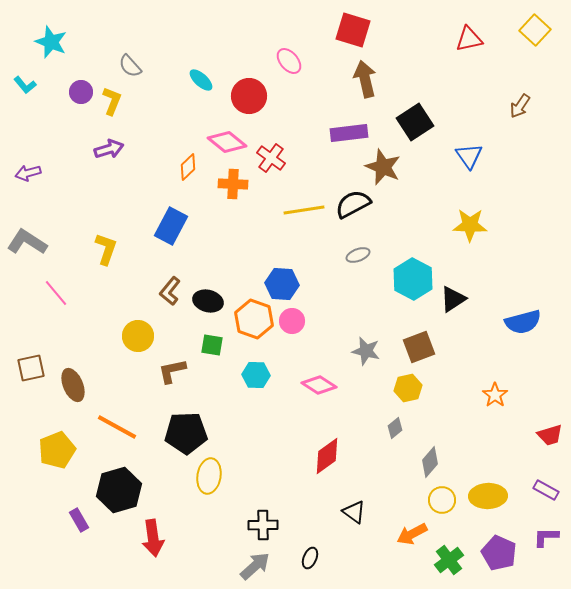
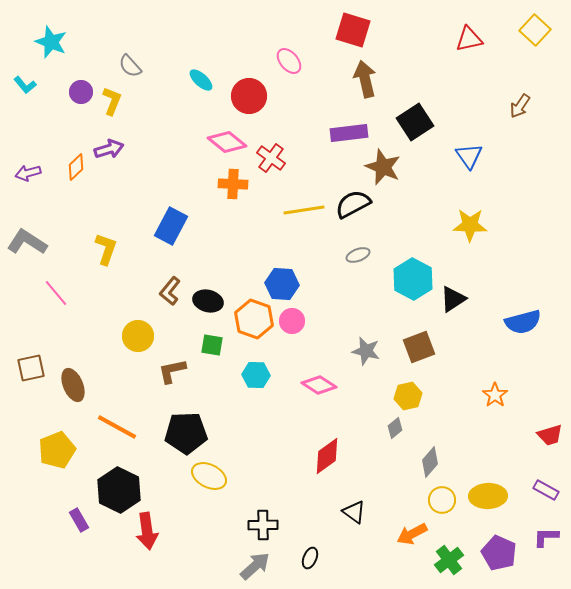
orange diamond at (188, 167): moved 112 px left
yellow hexagon at (408, 388): moved 8 px down
yellow ellipse at (209, 476): rotated 72 degrees counterclockwise
black hexagon at (119, 490): rotated 18 degrees counterclockwise
red arrow at (153, 538): moved 6 px left, 7 px up
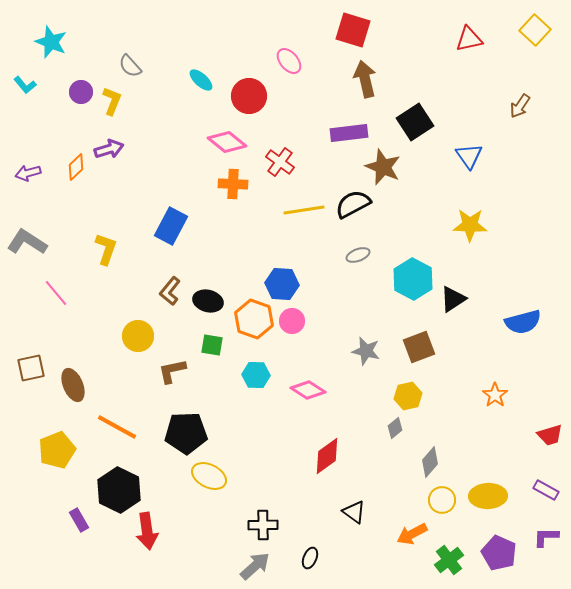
red cross at (271, 158): moved 9 px right, 4 px down
pink diamond at (319, 385): moved 11 px left, 5 px down
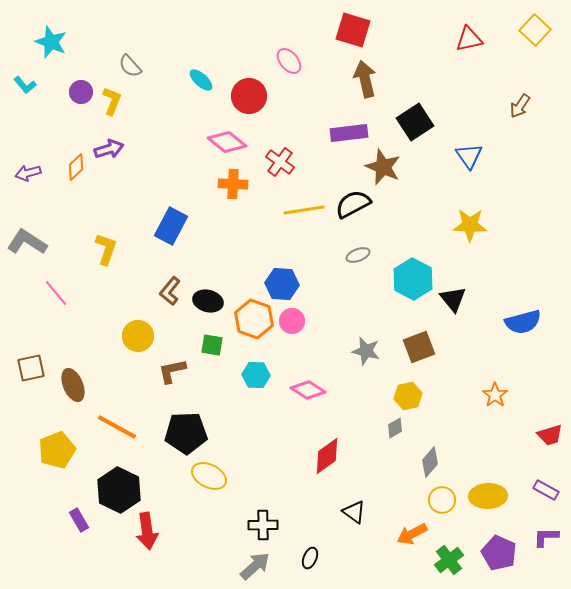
black triangle at (453, 299): rotated 36 degrees counterclockwise
gray diamond at (395, 428): rotated 10 degrees clockwise
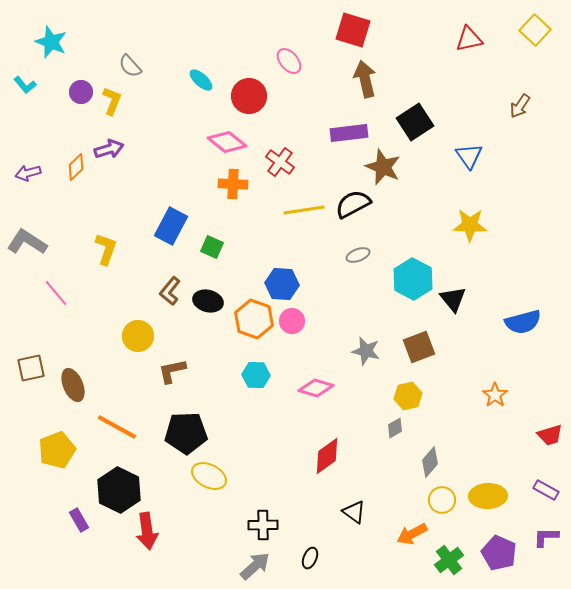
green square at (212, 345): moved 98 px up; rotated 15 degrees clockwise
pink diamond at (308, 390): moved 8 px right, 2 px up; rotated 16 degrees counterclockwise
